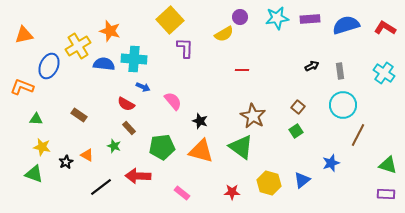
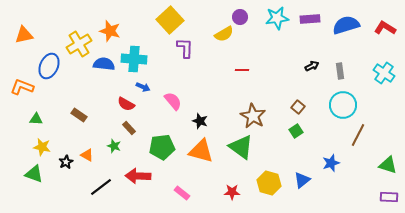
yellow cross at (78, 46): moved 1 px right, 2 px up
purple rectangle at (386, 194): moved 3 px right, 3 px down
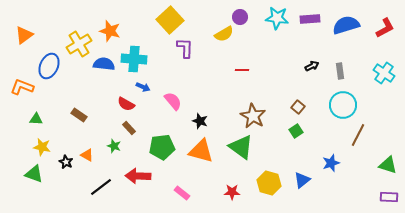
cyan star at (277, 18): rotated 15 degrees clockwise
red L-shape at (385, 28): rotated 120 degrees clockwise
orange triangle at (24, 35): rotated 24 degrees counterclockwise
black star at (66, 162): rotated 16 degrees counterclockwise
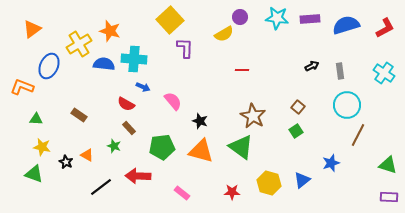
orange triangle at (24, 35): moved 8 px right, 6 px up
cyan circle at (343, 105): moved 4 px right
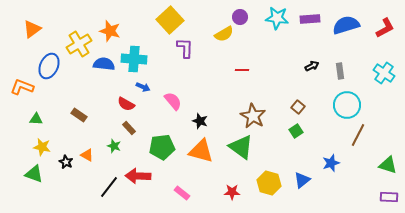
black line at (101, 187): moved 8 px right; rotated 15 degrees counterclockwise
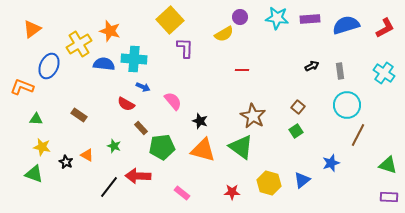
brown rectangle at (129, 128): moved 12 px right
orange triangle at (201, 151): moved 2 px right, 1 px up
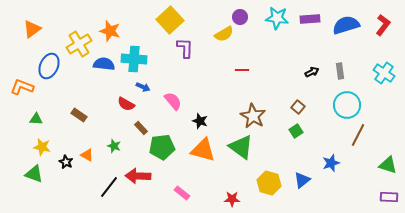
red L-shape at (385, 28): moved 2 px left, 3 px up; rotated 25 degrees counterclockwise
black arrow at (312, 66): moved 6 px down
red star at (232, 192): moved 7 px down
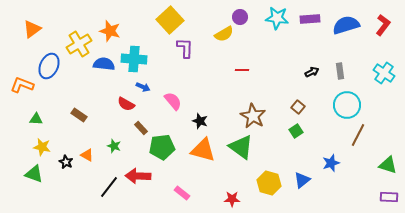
orange L-shape at (22, 87): moved 2 px up
